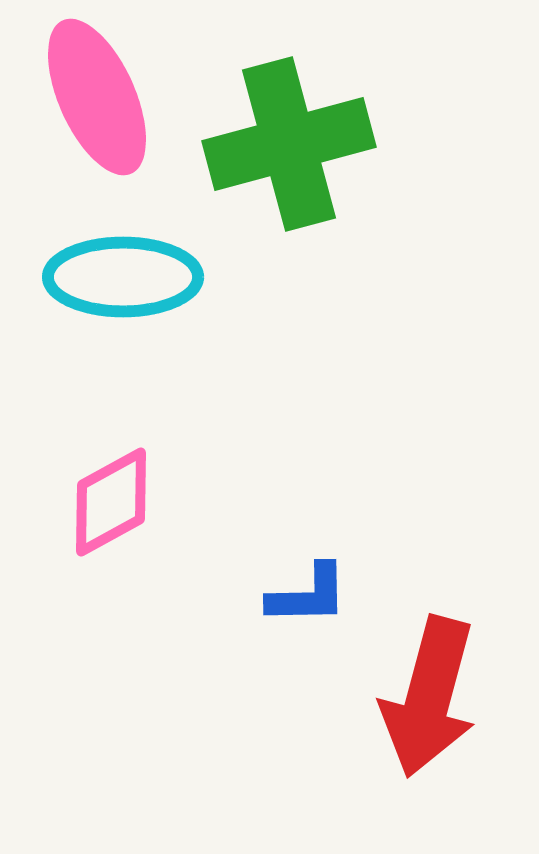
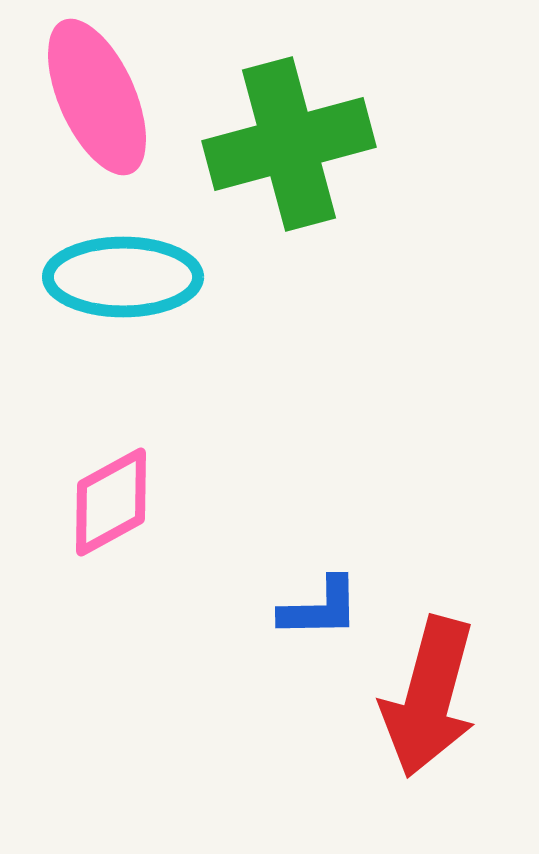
blue L-shape: moved 12 px right, 13 px down
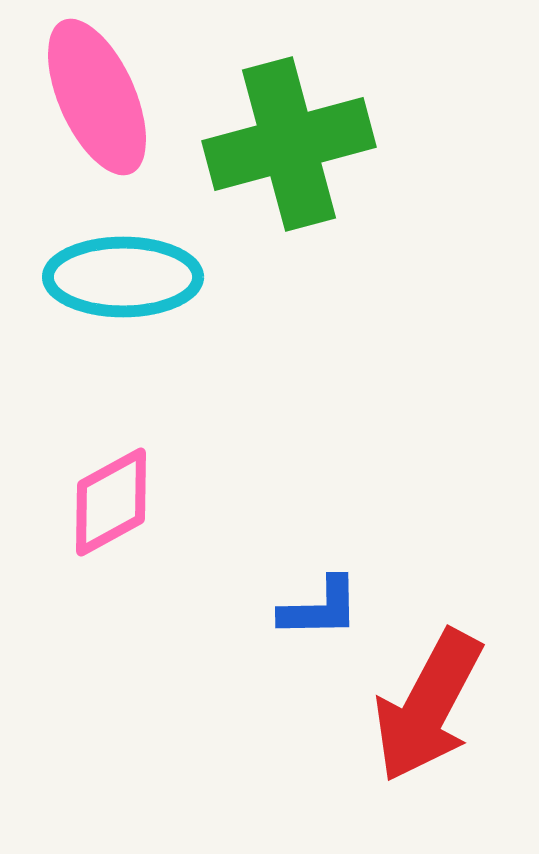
red arrow: moved 1 px left, 9 px down; rotated 13 degrees clockwise
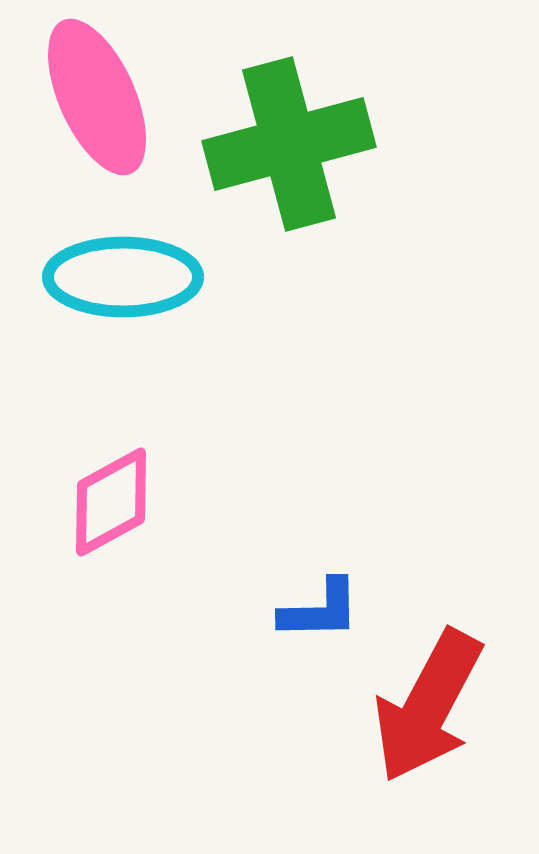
blue L-shape: moved 2 px down
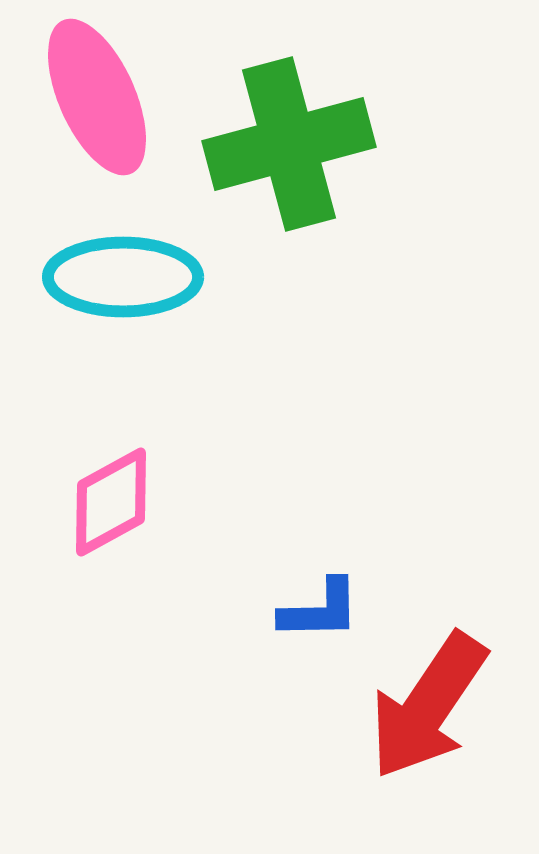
red arrow: rotated 6 degrees clockwise
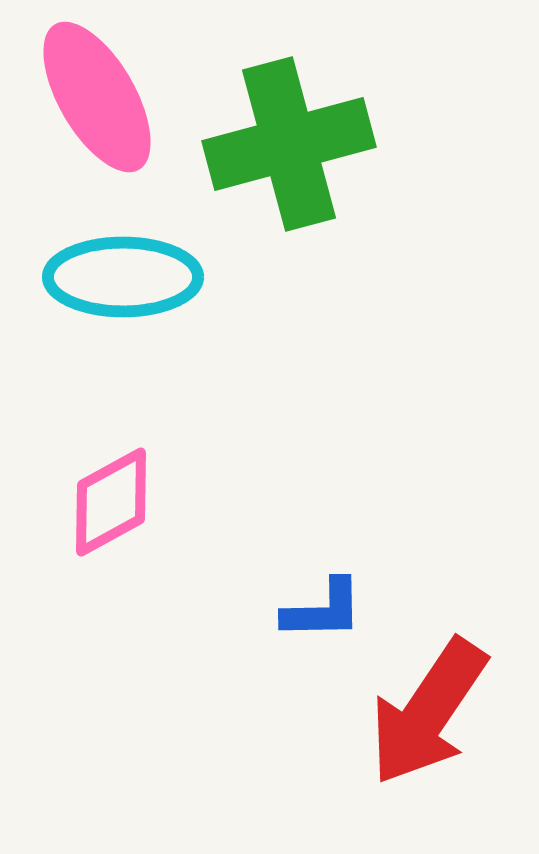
pink ellipse: rotated 6 degrees counterclockwise
blue L-shape: moved 3 px right
red arrow: moved 6 px down
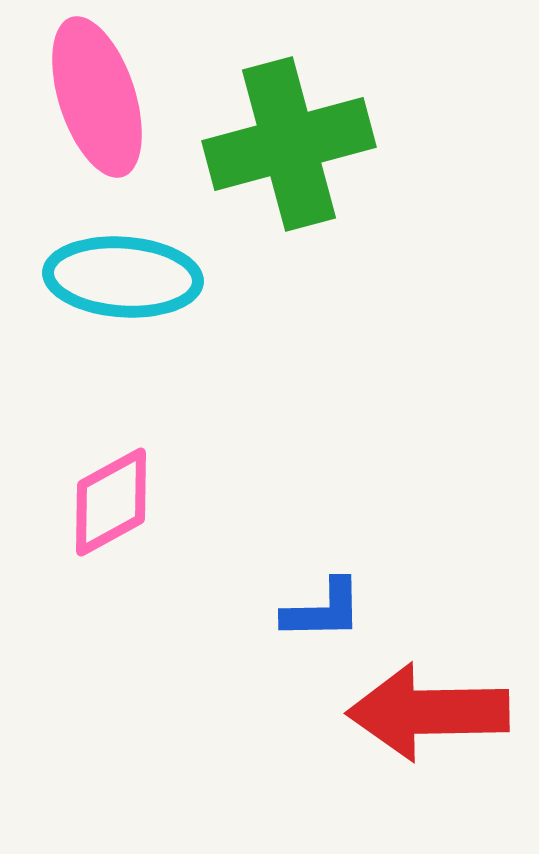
pink ellipse: rotated 12 degrees clockwise
cyan ellipse: rotated 4 degrees clockwise
red arrow: rotated 55 degrees clockwise
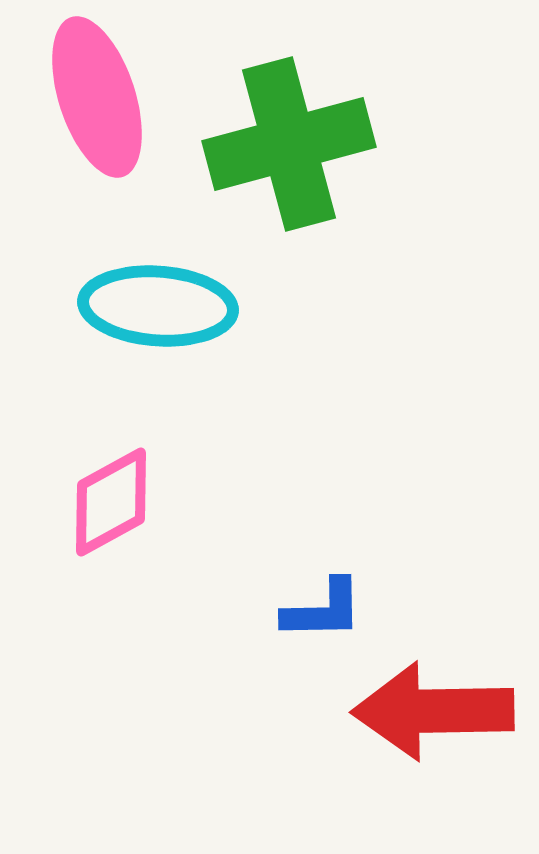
cyan ellipse: moved 35 px right, 29 px down
red arrow: moved 5 px right, 1 px up
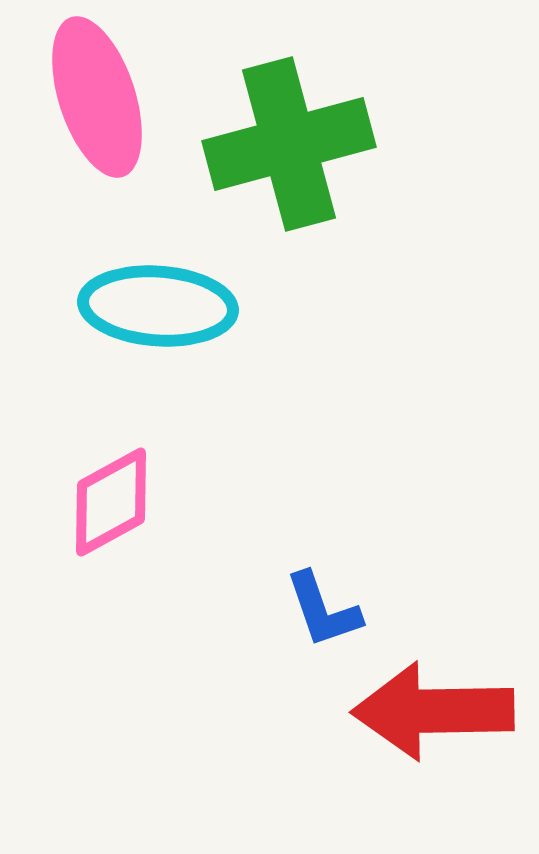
blue L-shape: rotated 72 degrees clockwise
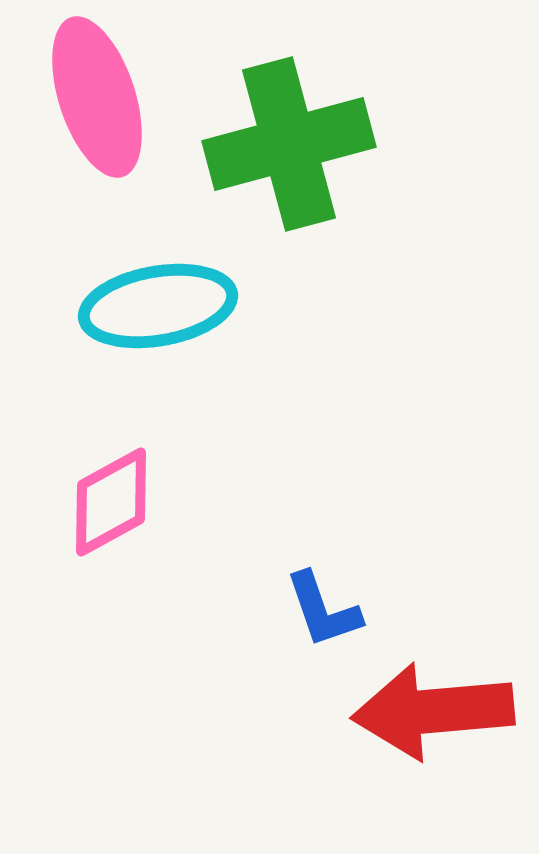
cyan ellipse: rotated 14 degrees counterclockwise
red arrow: rotated 4 degrees counterclockwise
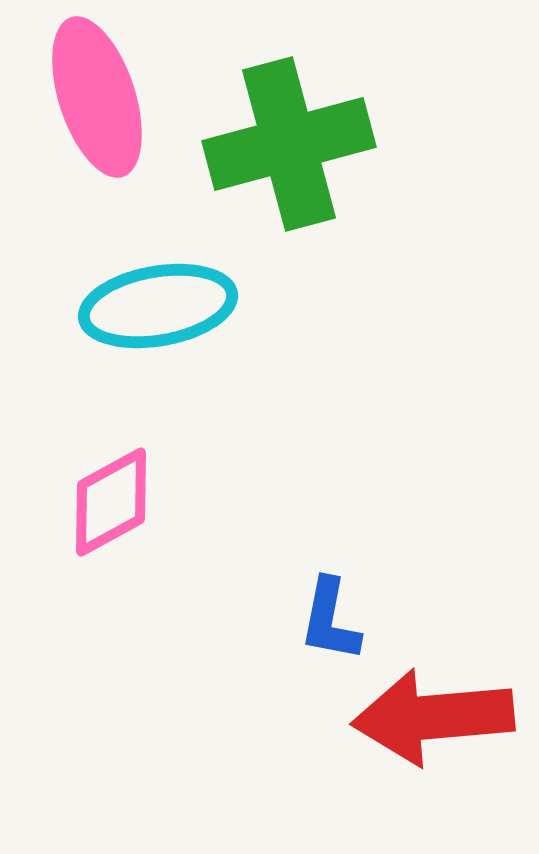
blue L-shape: moved 7 px right, 10 px down; rotated 30 degrees clockwise
red arrow: moved 6 px down
